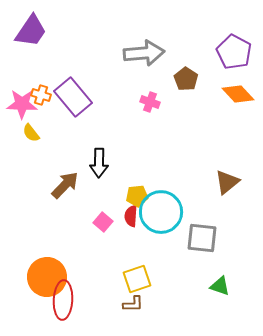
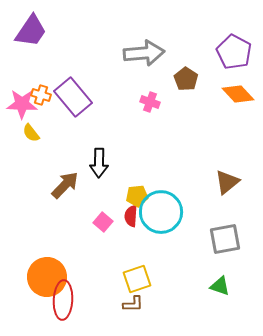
gray square: moved 23 px right, 1 px down; rotated 16 degrees counterclockwise
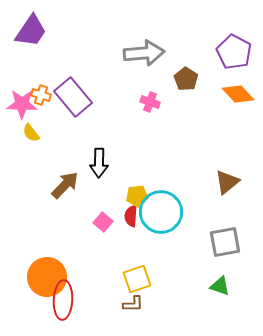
gray square: moved 3 px down
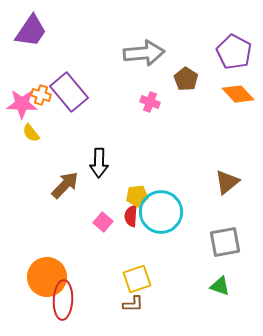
purple rectangle: moved 4 px left, 5 px up
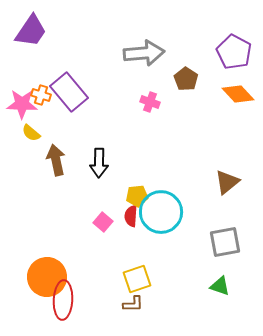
yellow semicircle: rotated 12 degrees counterclockwise
brown arrow: moved 9 px left, 25 px up; rotated 56 degrees counterclockwise
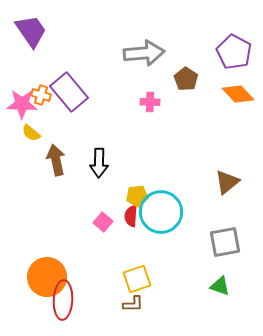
purple trapezoid: rotated 69 degrees counterclockwise
pink cross: rotated 18 degrees counterclockwise
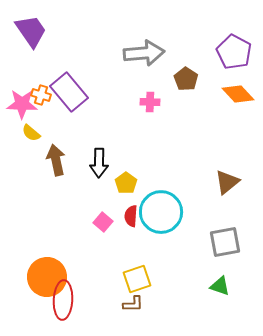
yellow pentagon: moved 11 px left, 13 px up; rotated 30 degrees counterclockwise
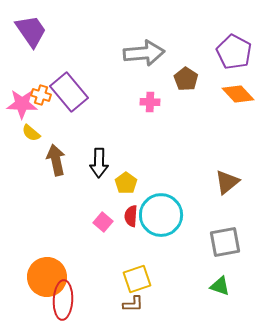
cyan circle: moved 3 px down
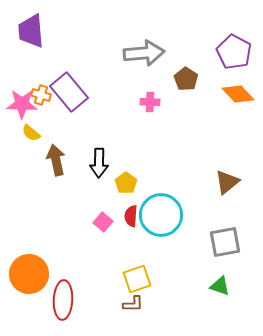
purple trapezoid: rotated 150 degrees counterclockwise
orange circle: moved 18 px left, 3 px up
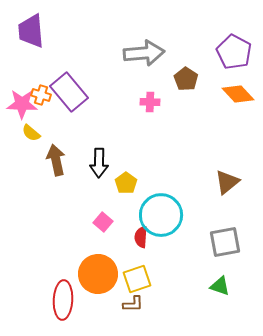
red semicircle: moved 10 px right, 21 px down
orange circle: moved 69 px right
